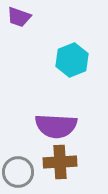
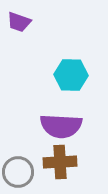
purple trapezoid: moved 5 px down
cyan hexagon: moved 1 px left, 15 px down; rotated 24 degrees clockwise
purple semicircle: moved 5 px right
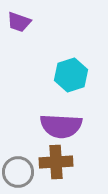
cyan hexagon: rotated 20 degrees counterclockwise
brown cross: moved 4 px left
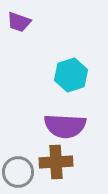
purple semicircle: moved 4 px right
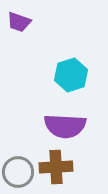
brown cross: moved 5 px down
